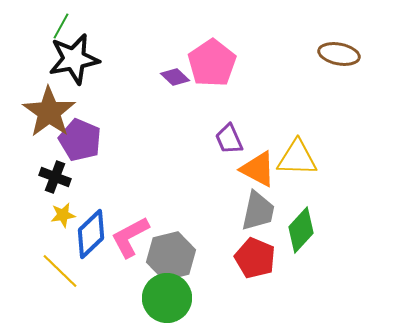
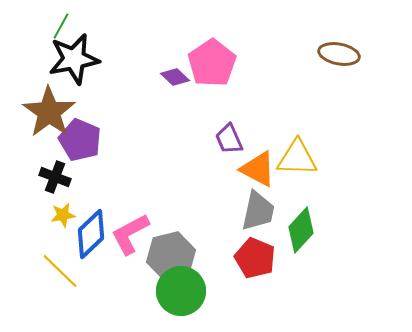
pink L-shape: moved 3 px up
green circle: moved 14 px right, 7 px up
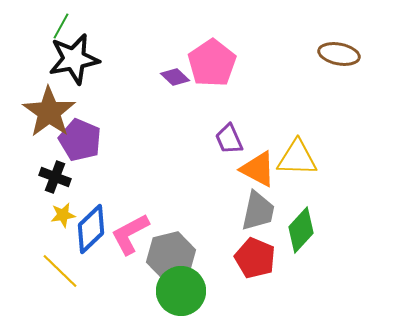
blue diamond: moved 5 px up
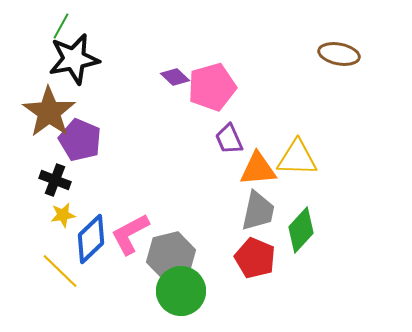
pink pentagon: moved 24 px down; rotated 18 degrees clockwise
orange triangle: rotated 33 degrees counterclockwise
black cross: moved 3 px down
blue diamond: moved 10 px down
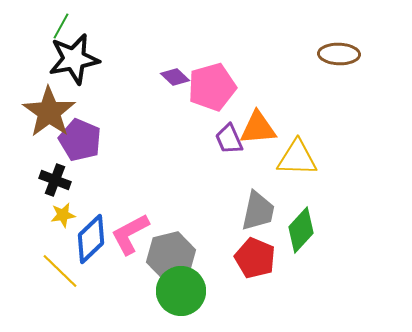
brown ellipse: rotated 9 degrees counterclockwise
orange triangle: moved 41 px up
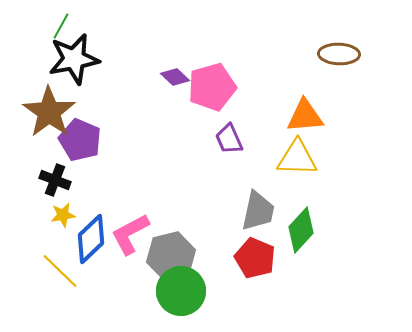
orange triangle: moved 47 px right, 12 px up
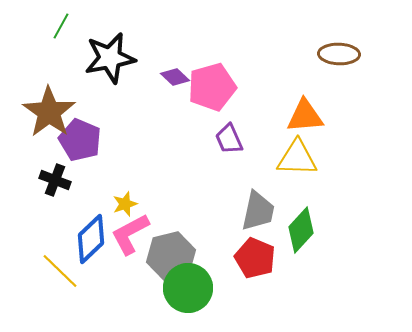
black star: moved 36 px right, 1 px up
yellow star: moved 62 px right, 11 px up; rotated 10 degrees counterclockwise
green circle: moved 7 px right, 3 px up
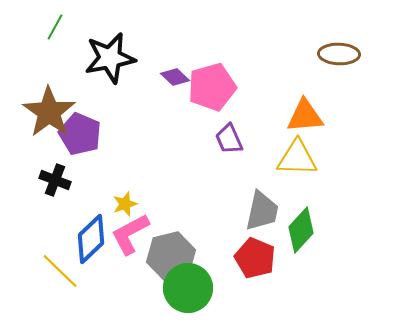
green line: moved 6 px left, 1 px down
purple pentagon: moved 6 px up
gray trapezoid: moved 4 px right
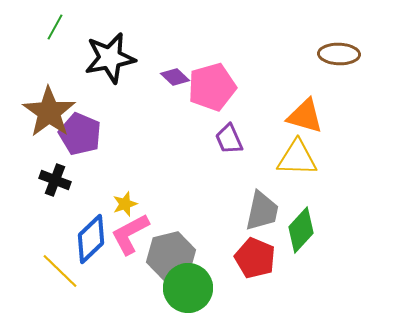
orange triangle: rotated 21 degrees clockwise
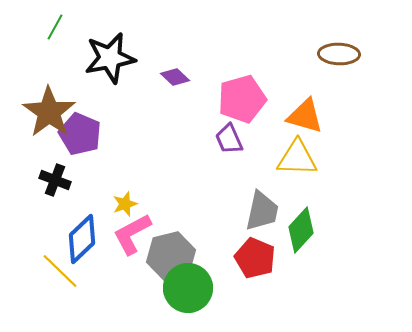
pink pentagon: moved 30 px right, 12 px down
pink L-shape: moved 2 px right
blue diamond: moved 9 px left
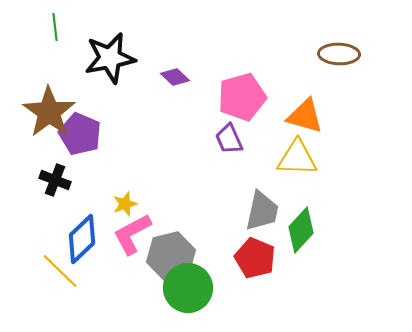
green line: rotated 36 degrees counterclockwise
pink pentagon: moved 2 px up
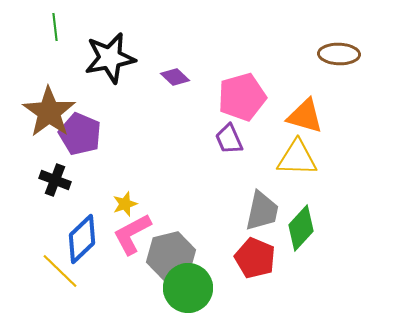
green diamond: moved 2 px up
